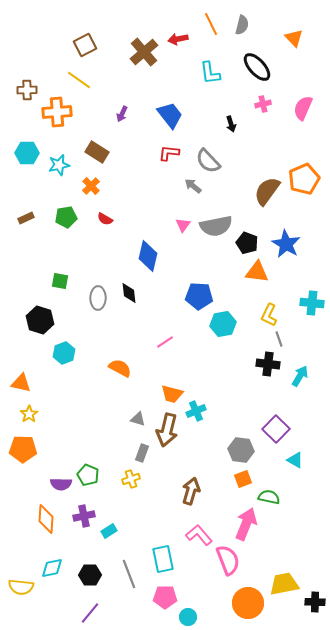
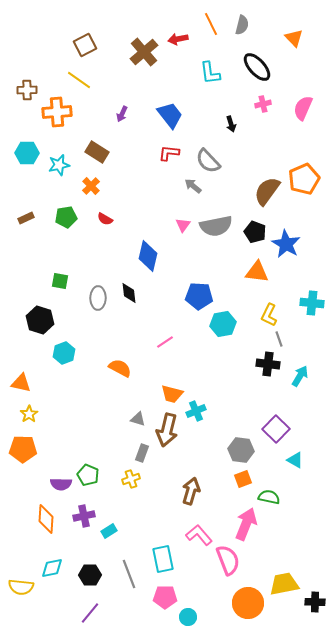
black pentagon at (247, 243): moved 8 px right, 11 px up
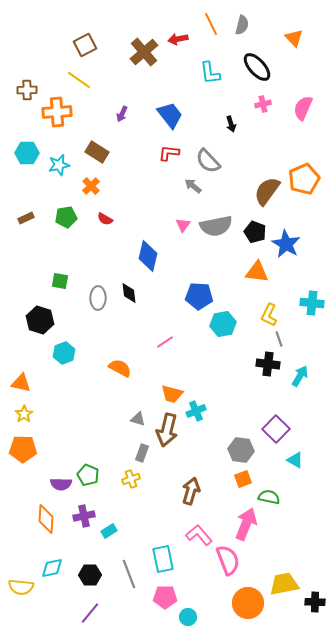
yellow star at (29, 414): moved 5 px left
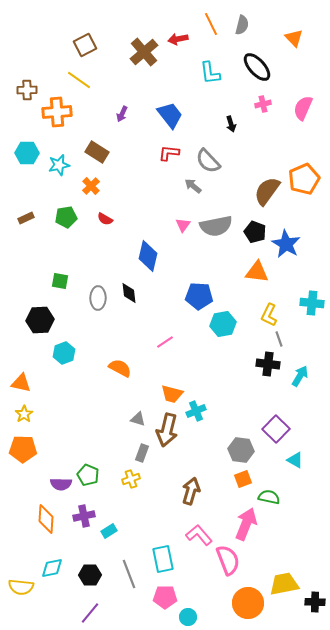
black hexagon at (40, 320): rotated 20 degrees counterclockwise
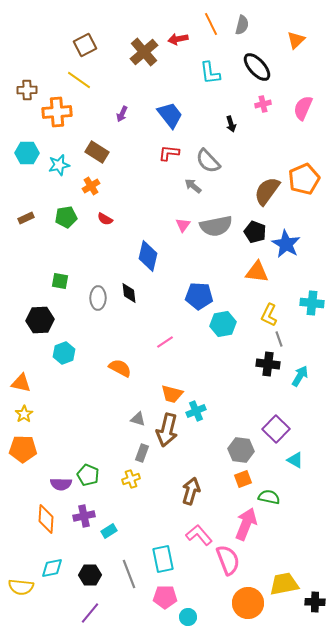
orange triangle at (294, 38): moved 2 px right, 2 px down; rotated 30 degrees clockwise
orange cross at (91, 186): rotated 12 degrees clockwise
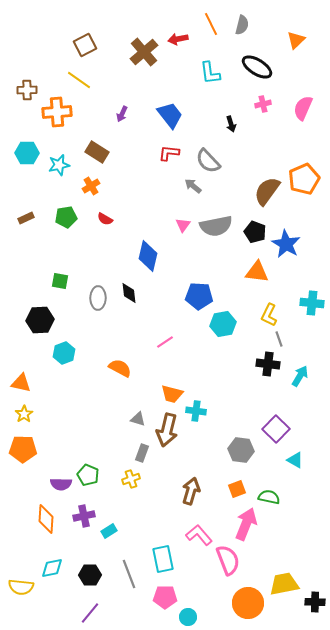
black ellipse at (257, 67): rotated 16 degrees counterclockwise
cyan cross at (196, 411): rotated 30 degrees clockwise
orange square at (243, 479): moved 6 px left, 10 px down
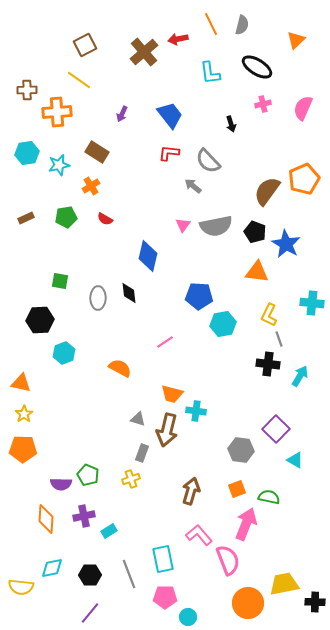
cyan hexagon at (27, 153): rotated 10 degrees counterclockwise
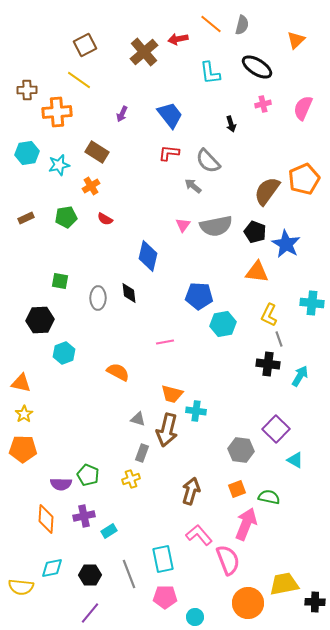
orange line at (211, 24): rotated 25 degrees counterclockwise
pink line at (165, 342): rotated 24 degrees clockwise
orange semicircle at (120, 368): moved 2 px left, 4 px down
cyan circle at (188, 617): moved 7 px right
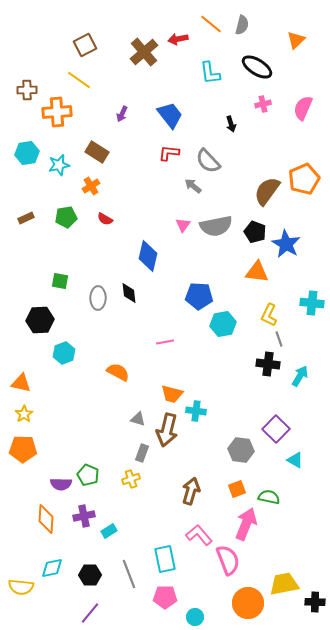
cyan rectangle at (163, 559): moved 2 px right
